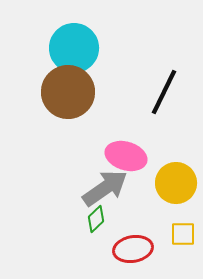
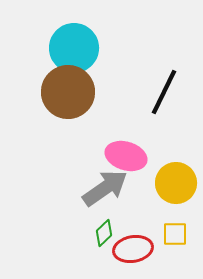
green diamond: moved 8 px right, 14 px down
yellow square: moved 8 px left
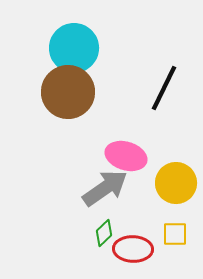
black line: moved 4 px up
red ellipse: rotated 12 degrees clockwise
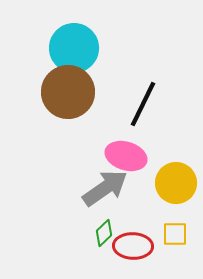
black line: moved 21 px left, 16 px down
red ellipse: moved 3 px up
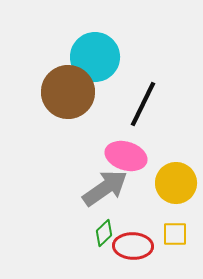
cyan circle: moved 21 px right, 9 px down
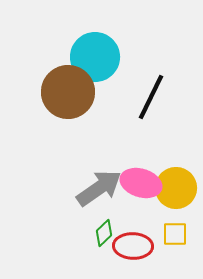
black line: moved 8 px right, 7 px up
pink ellipse: moved 15 px right, 27 px down
yellow circle: moved 5 px down
gray arrow: moved 6 px left
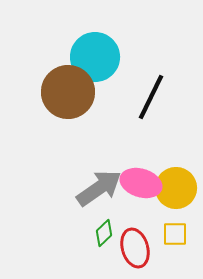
red ellipse: moved 2 px right, 2 px down; rotated 72 degrees clockwise
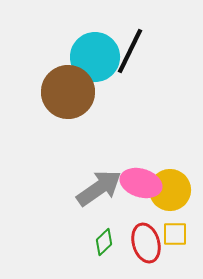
black line: moved 21 px left, 46 px up
yellow circle: moved 6 px left, 2 px down
green diamond: moved 9 px down
red ellipse: moved 11 px right, 5 px up
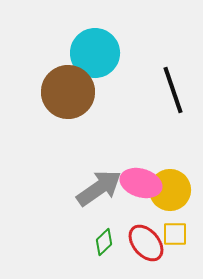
black line: moved 43 px right, 39 px down; rotated 45 degrees counterclockwise
cyan circle: moved 4 px up
red ellipse: rotated 24 degrees counterclockwise
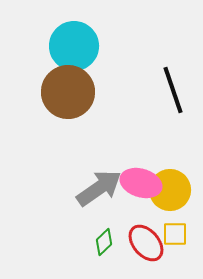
cyan circle: moved 21 px left, 7 px up
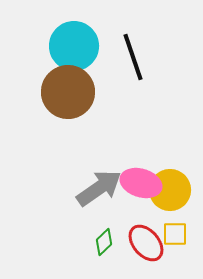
black line: moved 40 px left, 33 px up
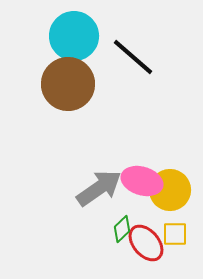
cyan circle: moved 10 px up
black line: rotated 30 degrees counterclockwise
brown circle: moved 8 px up
pink ellipse: moved 1 px right, 2 px up
green diamond: moved 18 px right, 13 px up
